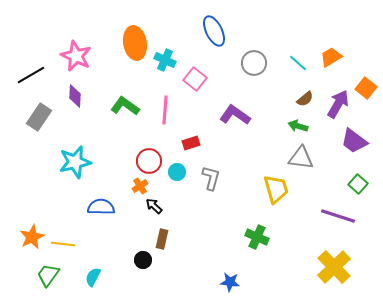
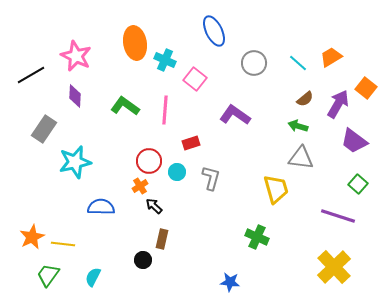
gray rectangle: moved 5 px right, 12 px down
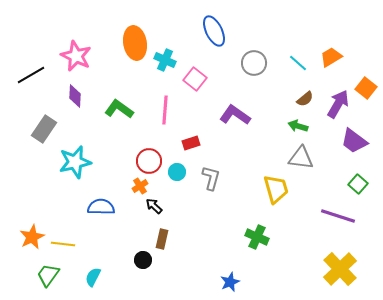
green L-shape: moved 6 px left, 3 px down
yellow cross: moved 6 px right, 2 px down
blue star: rotated 30 degrees counterclockwise
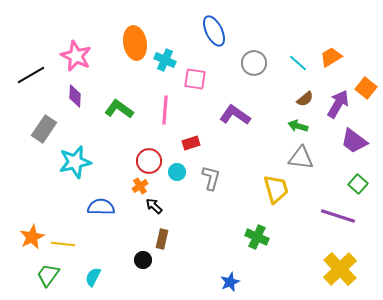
pink square: rotated 30 degrees counterclockwise
